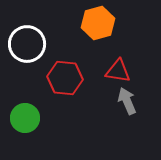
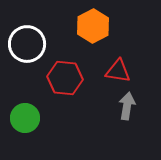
orange hexagon: moved 5 px left, 3 px down; rotated 12 degrees counterclockwise
gray arrow: moved 5 px down; rotated 32 degrees clockwise
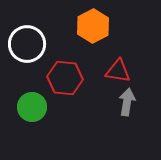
gray arrow: moved 4 px up
green circle: moved 7 px right, 11 px up
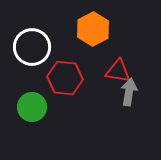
orange hexagon: moved 3 px down
white circle: moved 5 px right, 3 px down
gray arrow: moved 2 px right, 10 px up
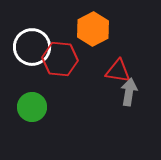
red hexagon: moved 5 px left, 19 px up
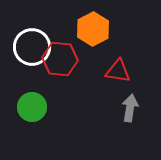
gray arrow: moved 1 px right, 16 px down
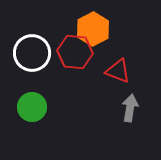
white circle: moved 6 px down
red hexagon: moved 15 px right, 7 px up
red triangle: rotated 12 degrees clockwise
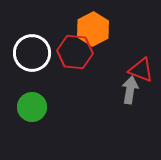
red triangle: moved 23 px right, 1 px up
gray arrow: moved 18 px up
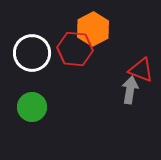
red hexagon: moved 3 px up
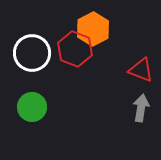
red hexagon: rotated 16 degrees clockwise
gray arrow: moved 11 px right, 18 px down
